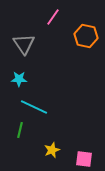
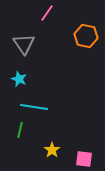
pink line: moved 6 px left, 4 px up
cyan star: rotated 21 degrees clockwise
cyan line: rotated 16 degrees counterclockwise
yellow star: rotated 14 degrees counterclockwise
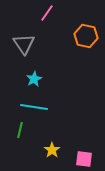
cyan star: moved 15 px right; rotated 21 degrees clockwise
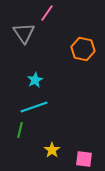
orange hexagon: moved 3 px left, 13 px down
gray triangle: moved 11 px up
cyan star: moved 1 px right, 1 px down
cyan line: rotated 28 degrees counterclockwise
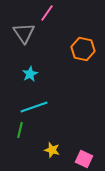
cyan star: moved 5 px left, 6 px up
yellow star: rotated 21 degrees counterclockwise
pink square: rotated 18 degrees clockwise
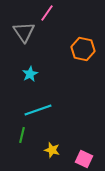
gray triangle: moved 1 px up
cyan line: moved 4 px right, 3 px down
green line: moved 2 px right, 5 px down
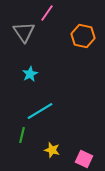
orange hexagon: moved 13 px up
cyan line: moved 2 px right, 1 px down; rotated 12 degrees counterclockwise
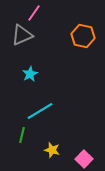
pink line: moved 13 px left
gray triangle: moved 2 px left, 3 px down; rotated 40 degrees clockwise
pink square: rotated 18 degrees clockwise
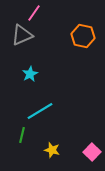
pink square: moved 8 px right, 7 px up
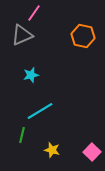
cyan star: moved 1 px right, 1 px down; rotated 14 degrees clockwise
